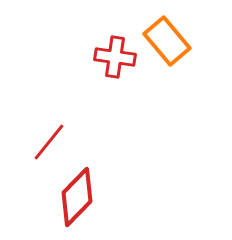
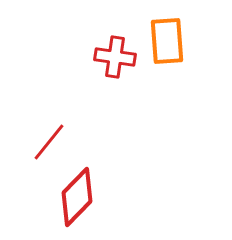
orange rectangle: rotated 36 degrees clockwise
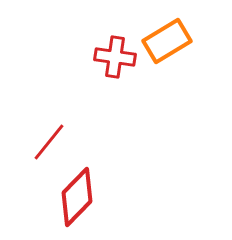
orange rectangle: rotated 63 degrees clockwise
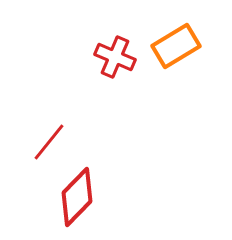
orange rectangle: moved 9 px right, 5 px down
red cross: rotated 15 degrees clockwise
